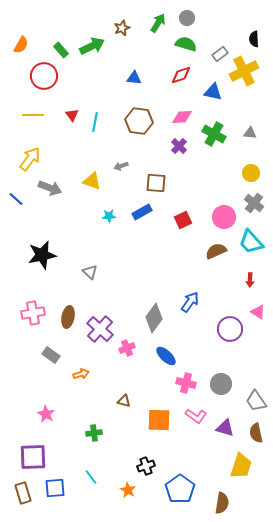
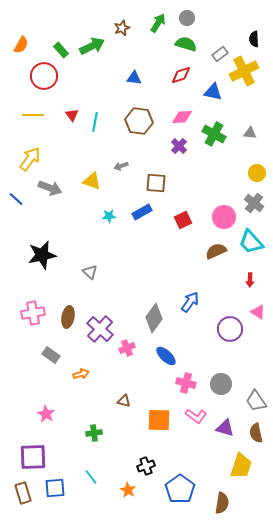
yellow circle at (251, 173): moved 6 px right
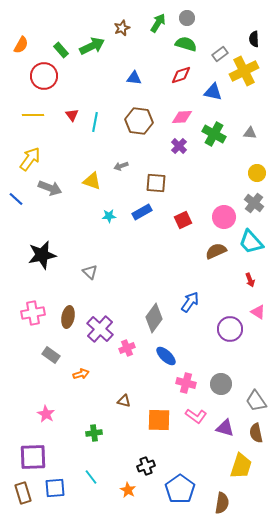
red arrow at (250, 280): rotated 24 degrees counterclockwise
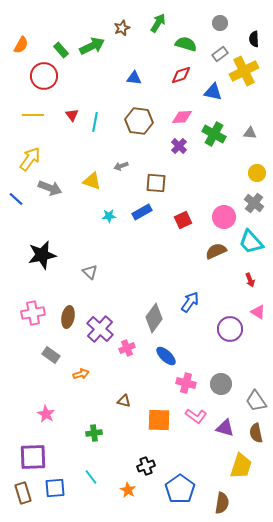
gray circle at (187, 18): moved 33 px right, 5 px down
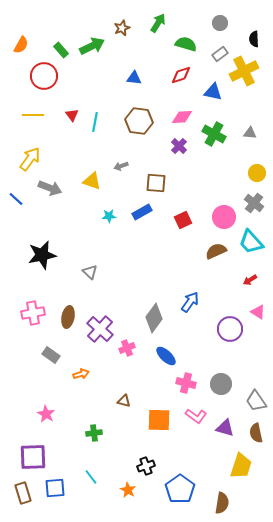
red arrow at (250, 280): rotated 80 degrees clockwise
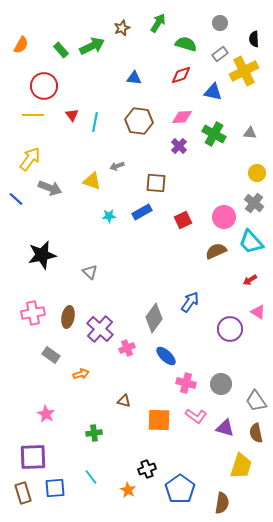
red circle at (44, 76): moved 10 px down
gray arrow at (121, 166): moved 4 px left
black cross at (146, 466): moved 1 px right, 3 px down
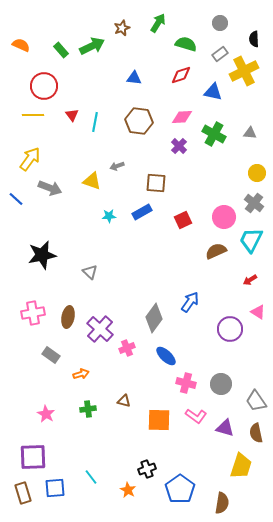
orange semicircle at (21, 45): rotated 96 degrees counterclockwise
cyan trapezoid at (251, 242): moved 2 px up; rotated 68 degrees clockwise
green cross at (94, 433): moved 6 px left, 24 px up
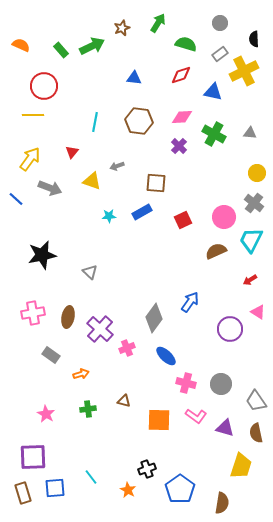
red triangle at (72, 115): moved 37 px down; rotated 16 degrees clockwise
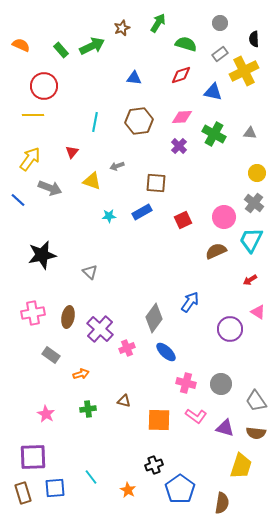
brown hexagon at (139, 121): rotated 16 degrees counterclockwise
blue line at (16, 199): moved 2 px right, 1 px down
blue ellipse at (166, 356): moved 4 px up
brown semicircle at (256, 433): rotated 72 degrees counterclockwise
black cross at (147, 469): moved 7 px right, 4 px up
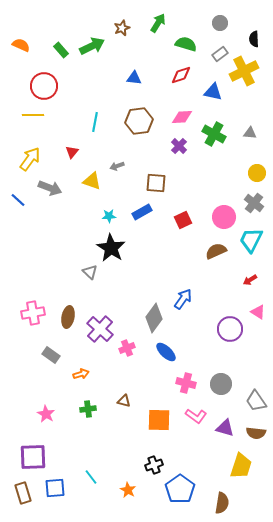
black star at (42, 255): moved 69 px right, 7 px up; rotated 28 degrees counterclockwise
blue arrow at (190, 302): moved 7 px left, 3 px up
